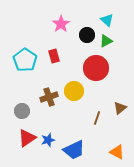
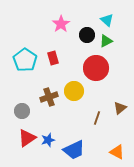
red rectangle: moved 1 px left, 2 px down
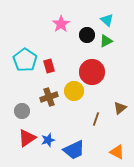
red rectangle: moved 4 px left, 8 px down
red circle: moved 4 px left, 4 px down
brown line: moved 1 px left, 1 px down
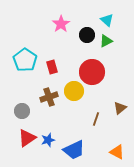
red rectangle: moved 3 px right, 1 px down
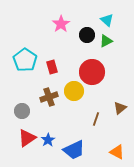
blue star: rotated 16 degrees counterclockwise
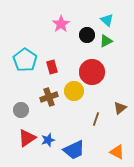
gray circle: moved 1 px left, 1 px up
blue star: rotated 16 degrees clockwise
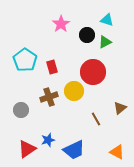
cyan triangle: rotated 24 degrees counterclockwise
green triangle: moved 1 px left, 1 px down
red circle: moved 1 px right
brown line: rotated 48 degrees counterclockwise
red triangle: moved 11 px down
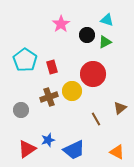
red circle: moved 2 px down
yellow circle: moved 2 px left
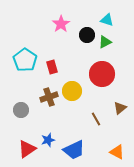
red circle: moved 9 px right
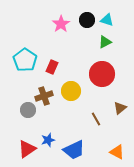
black circle: moved 15 px up
red rectangle: rotated 40 degrees clockwise
yellow circle: moved 1 px left
brown cross: moved 5 px left, 1 px up
gray circle: moved 7 px right
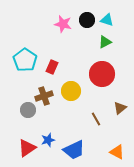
pink star: moved 2 px right; rotated 24 degrees counterclockwise
red triangle: moved 1 px up
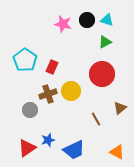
brown cross: moved 4 px right, 2 px up
gray circle: moved 2 px right
